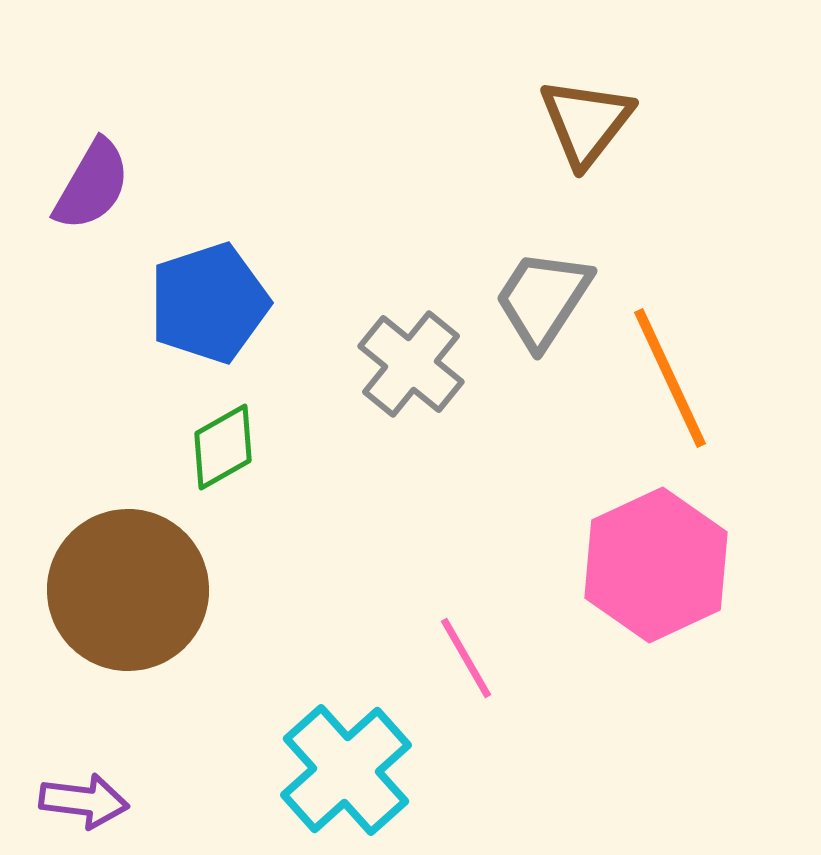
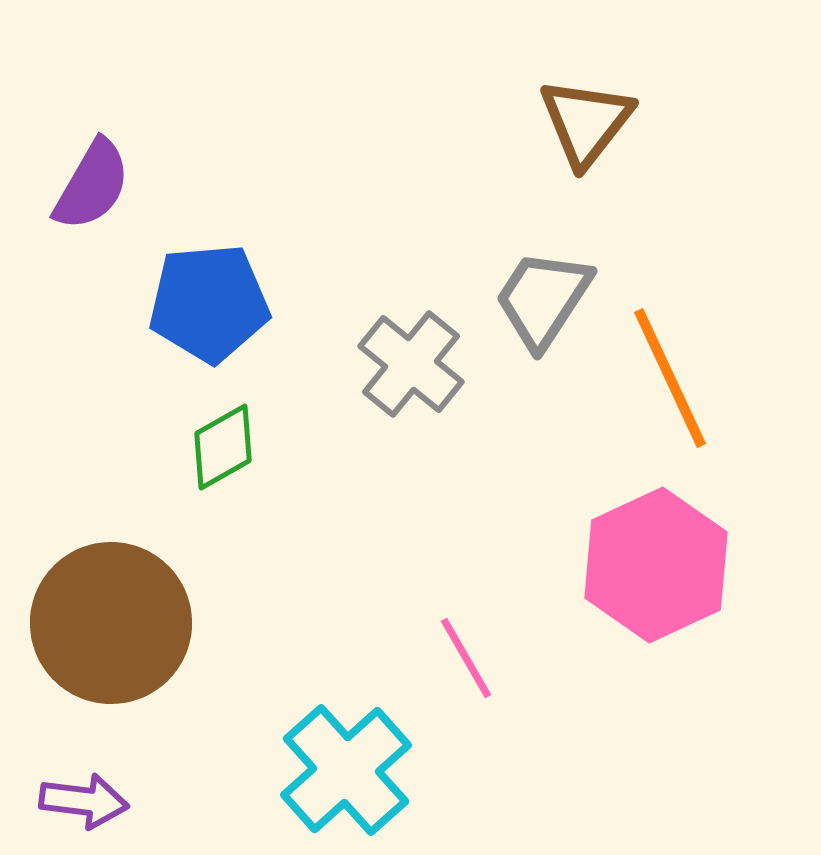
blue pentagon: rotated 13 degrees clockwise
brown circle: moved 17 px left, 33 px down
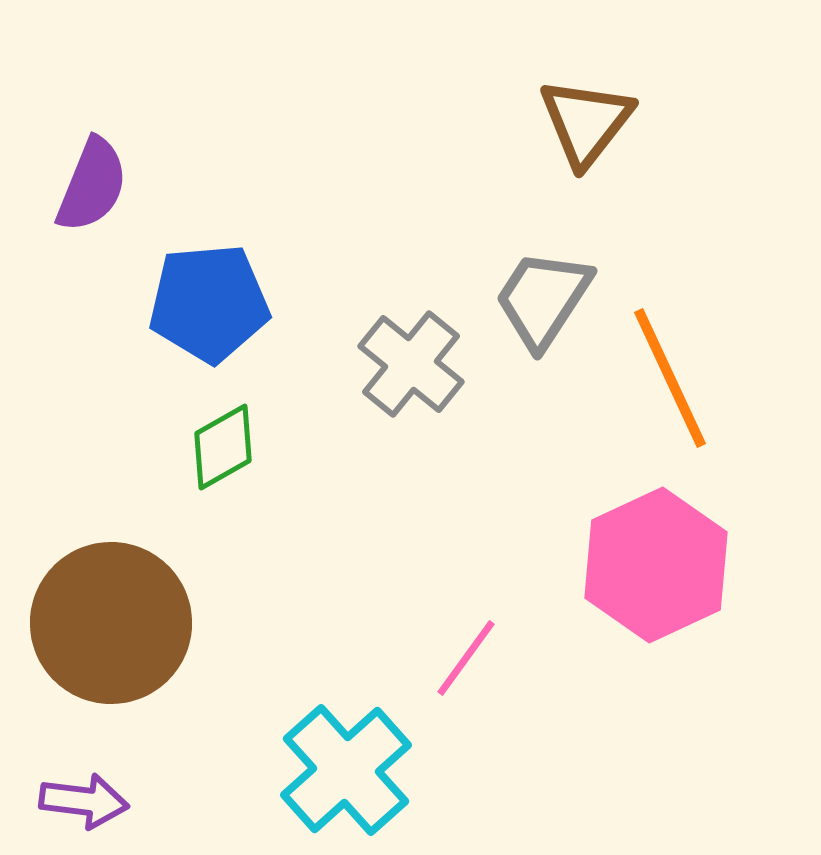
purple semicircle: rotated 8 degrees counterclockwise
pink line: rotated 66 degrees clockwise
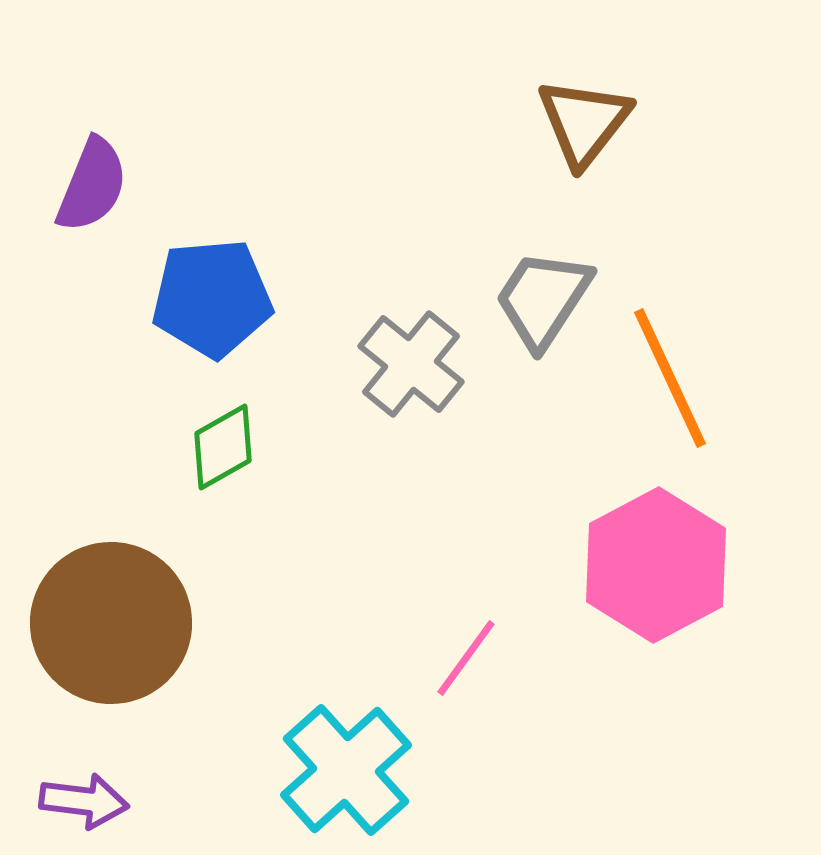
brown triangle: moved 2 px left
blue pentagon: moved 3 px right, 5 px up
pink hexagon: rotated 3 degrees counterclockwise
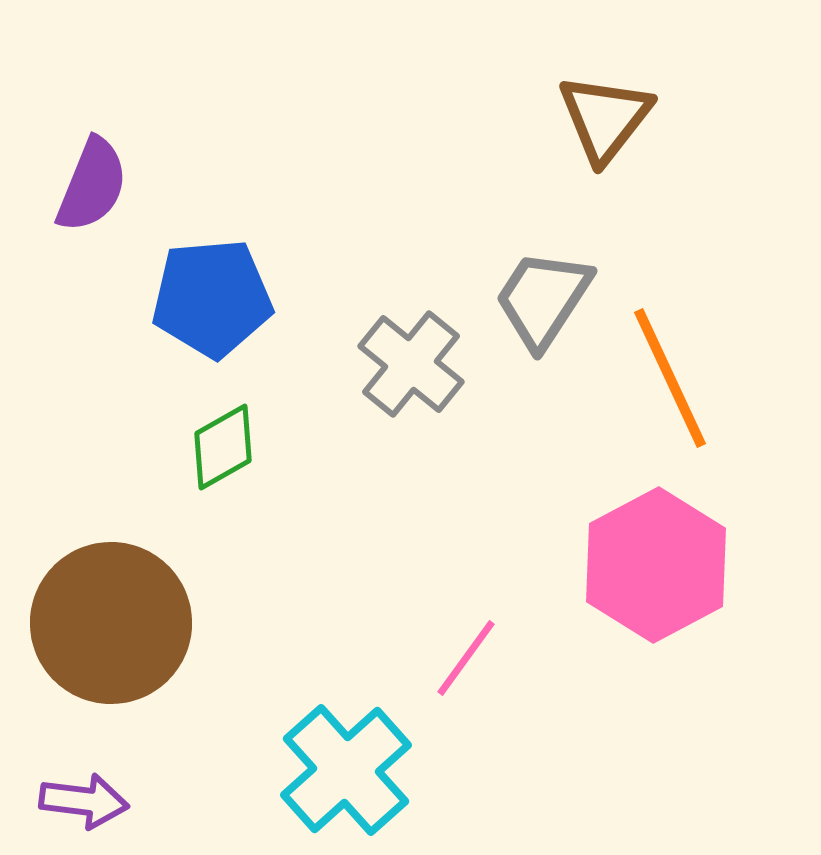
brown triangle: moved 21 px right, 4 px up
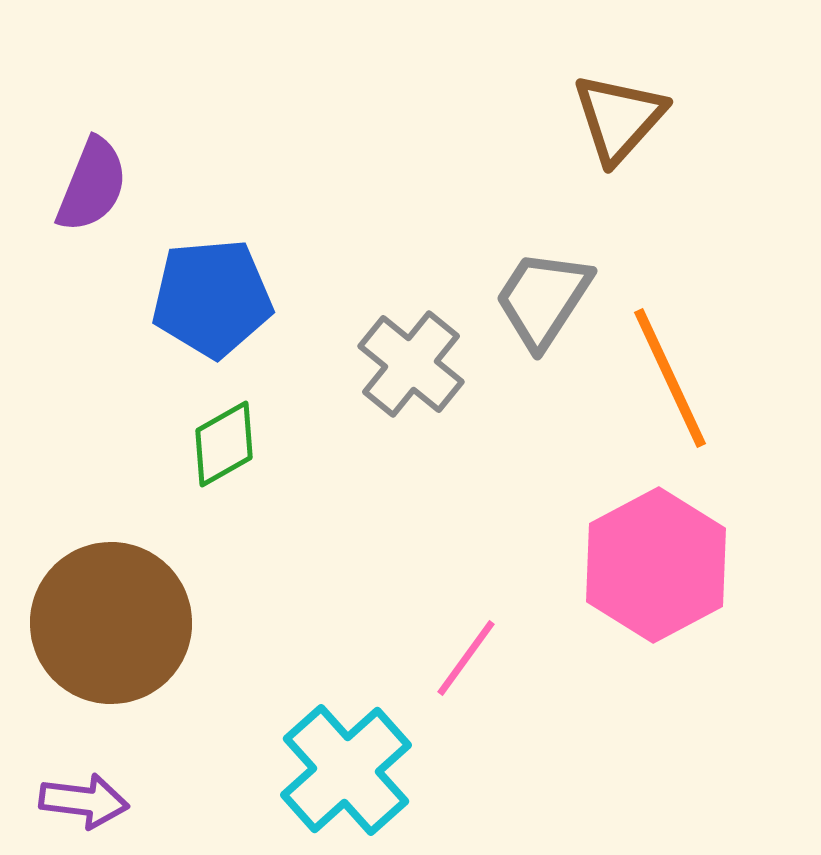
brown triangle: moved 14 px right; rotated 4 degrees clockwise
green diamond: moved 1 px right, 3 px up
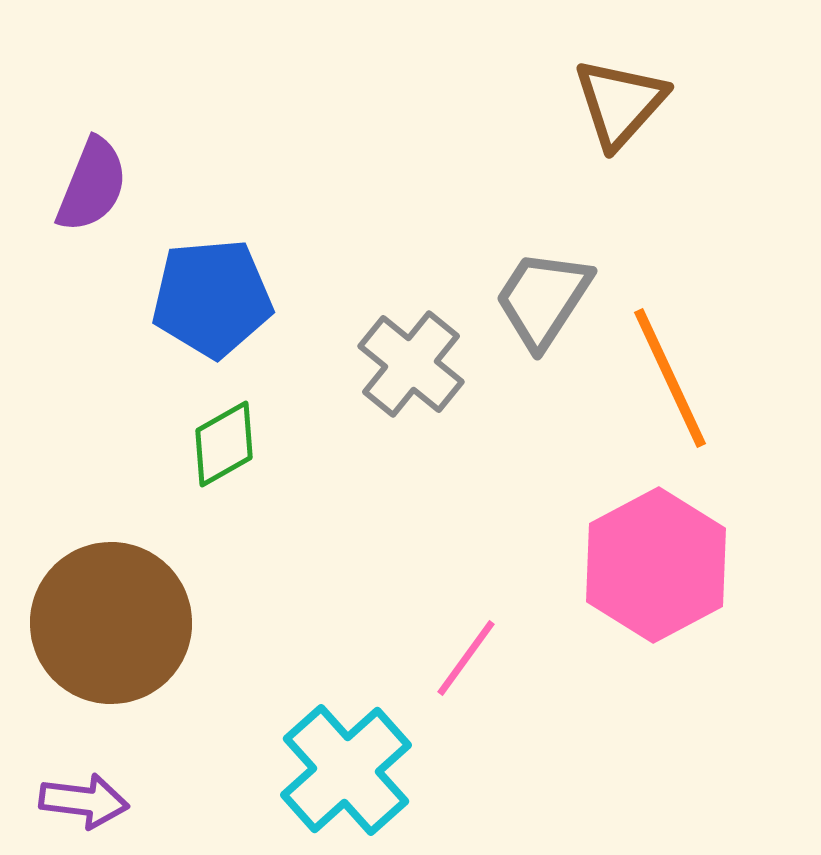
brown triangle: moved 1 px right, 15 px up
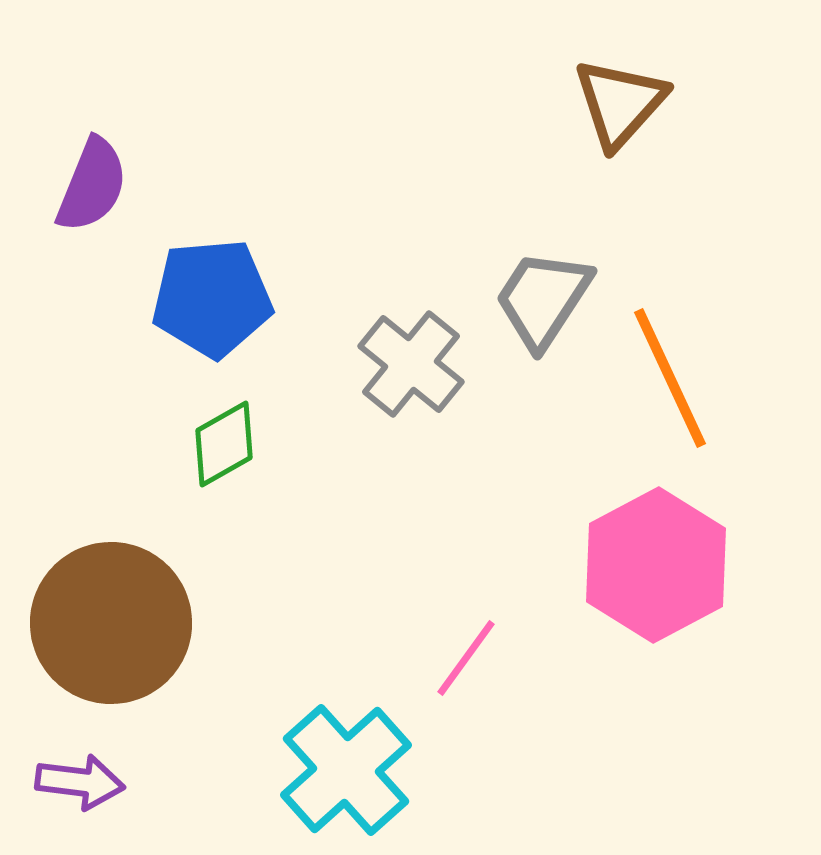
purple arrow: moved 4 px left, 19 px up
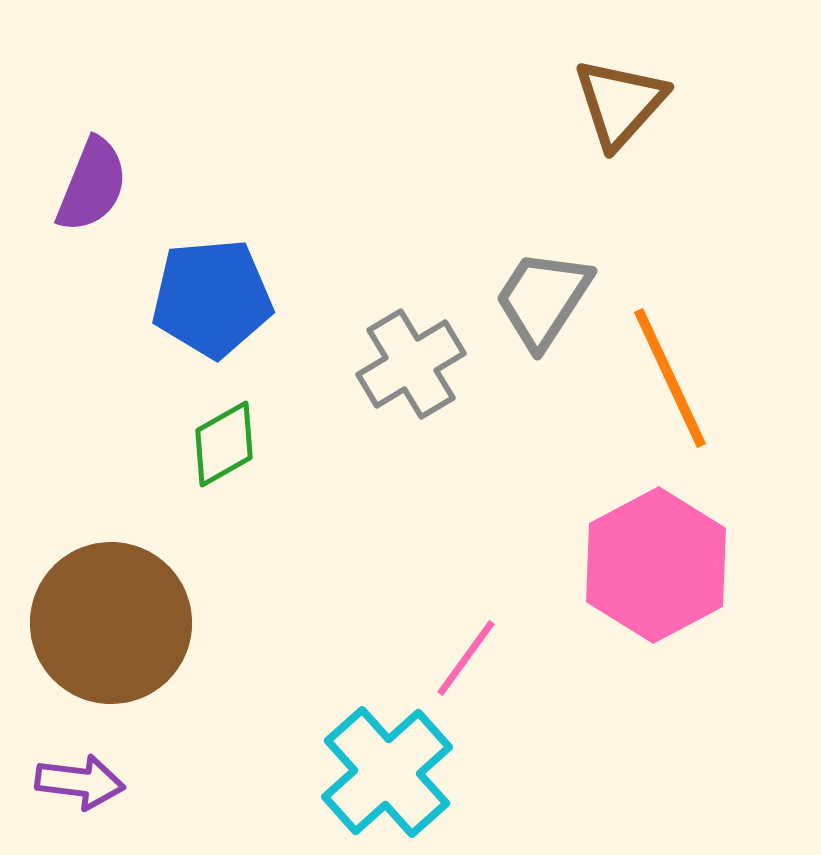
gray cross: rotated 20 degrees clockwise
cyan cross: moved 41 px right, 2 px down
